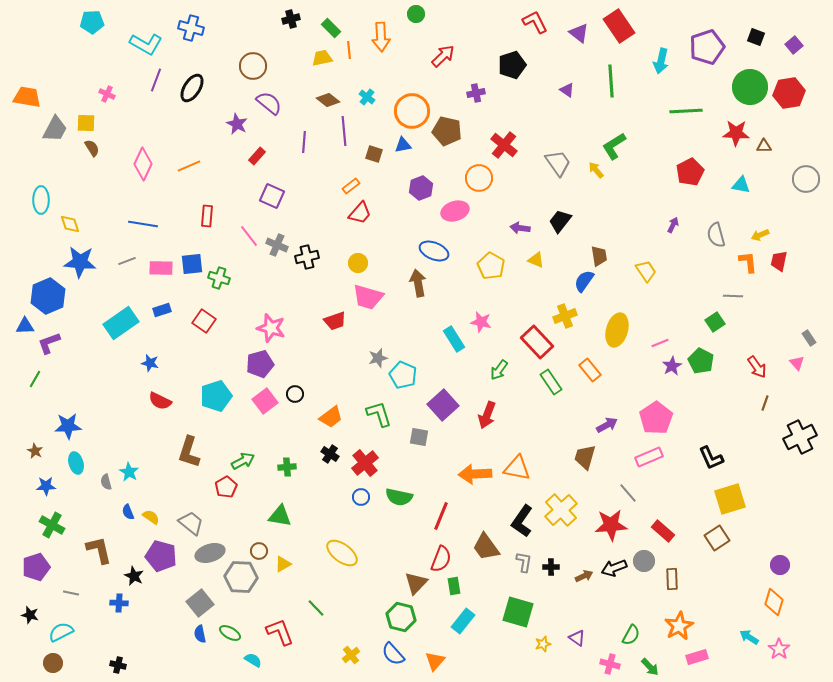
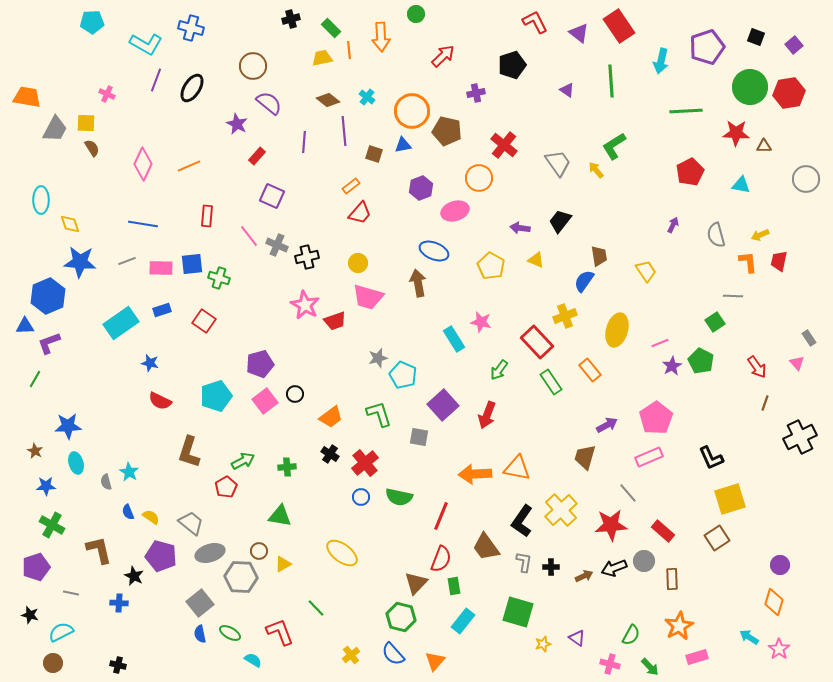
pink star at (271, 328): moved 34 px right, 23 px up; rotated 12 degrees clockwise
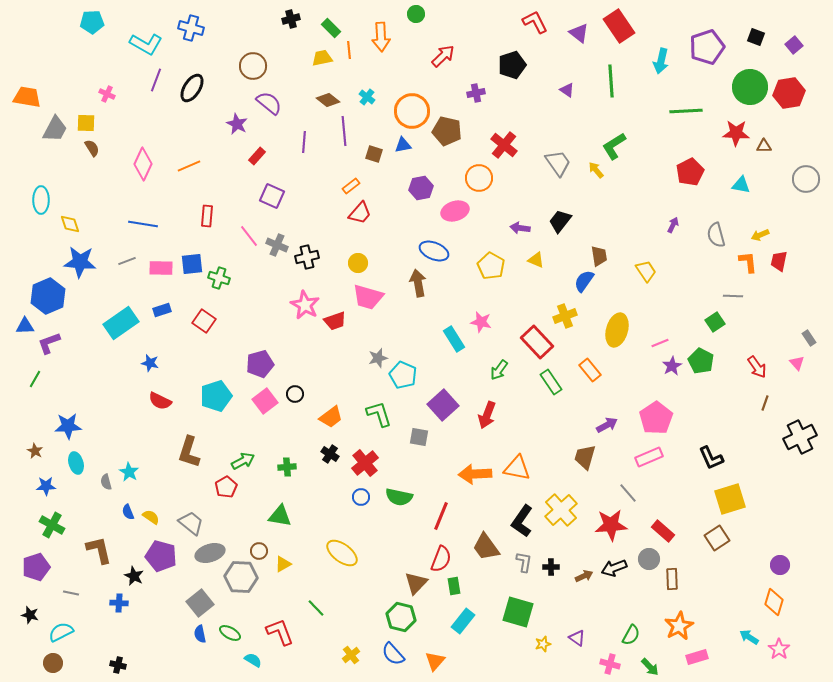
purple hexagon at (421, 188): rotated 10 degrees clockwise
gray circle at (644, 561): moved 5 px right, 2 px up
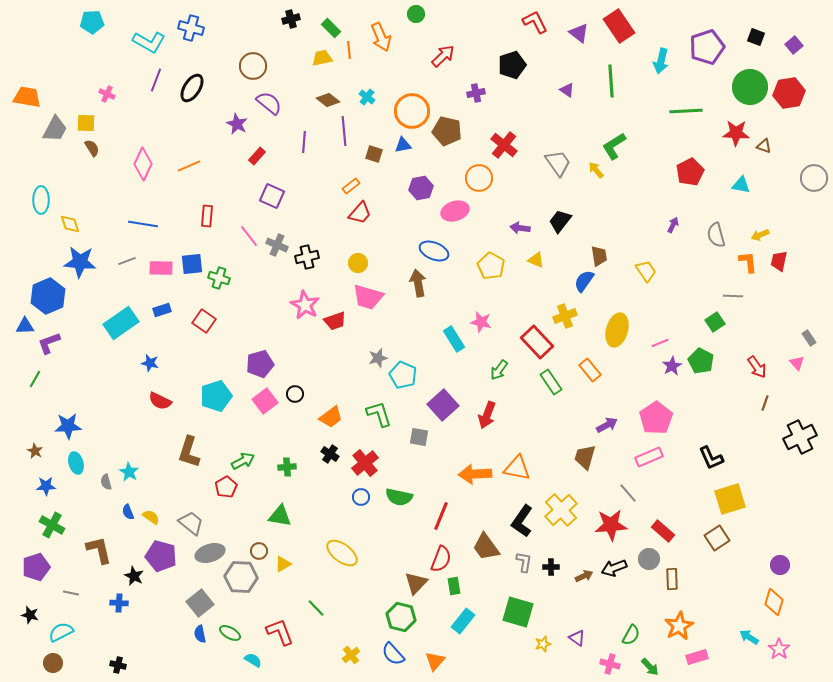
orange arrow at (381, 37): rotated 20 degrees counterclockwise
cyan L-shape at (146, 44): moved 3 px right, 2 px up
brown triangle at (764, 146): rotated 21 degrees clockwise
gray circle at (806, 179): moved 8 px right, 1 px up
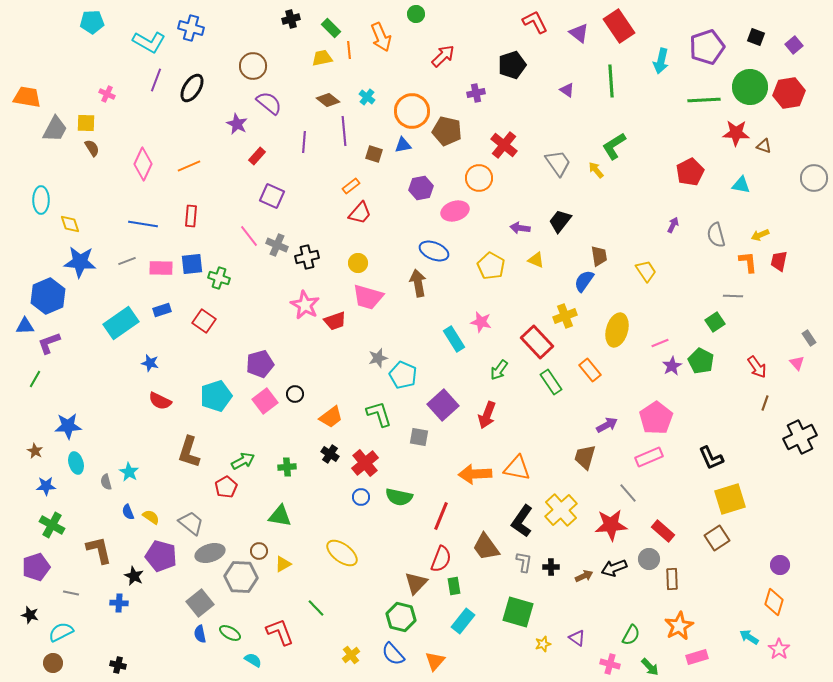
green line at (686, 111): moved 18 px right, 11 px up
red rectangle at (207, 216): moved 16 px left
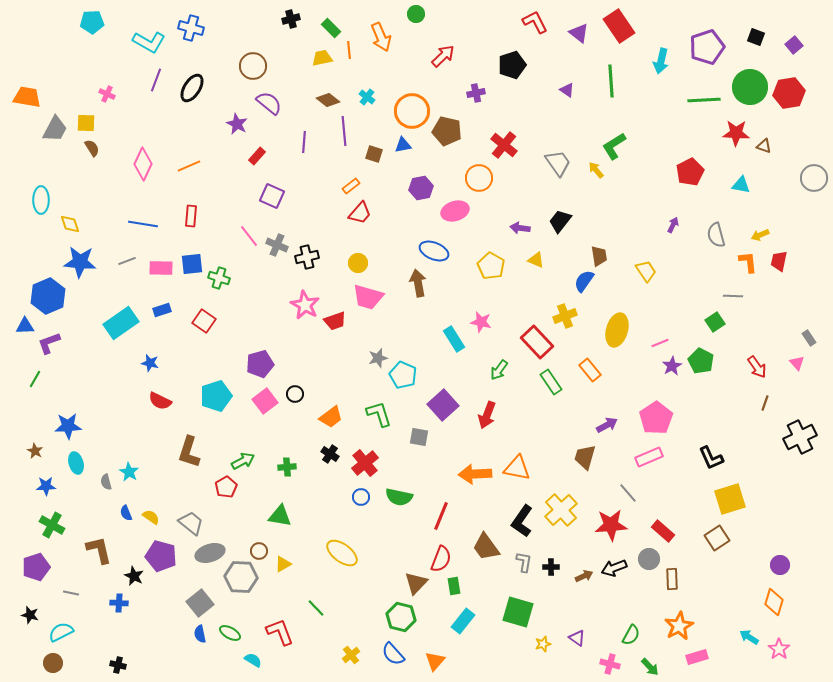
blue semicircle at (128, 512): moved 2 px left, 1 px down
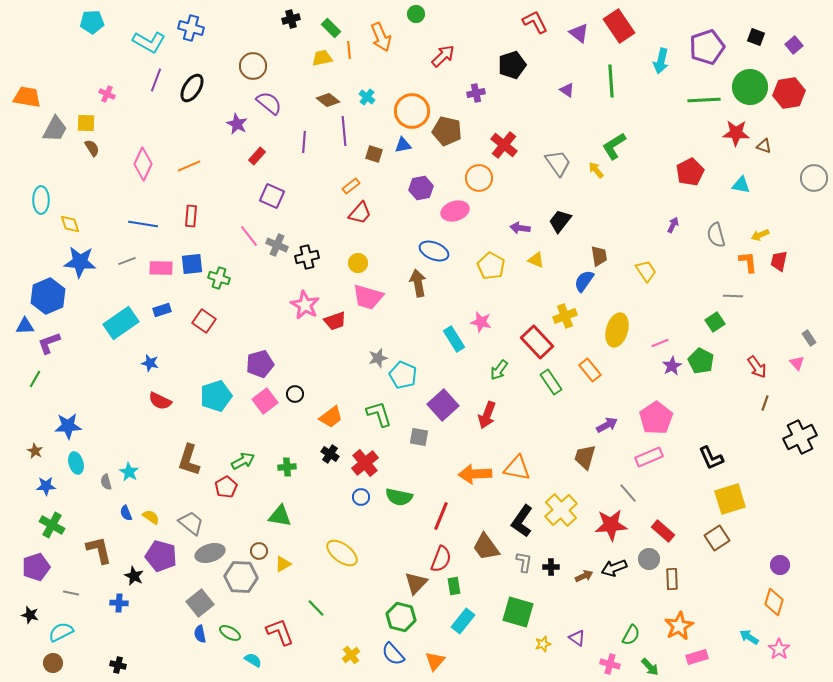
brown L-shape at (189, 452): moved 8 px down
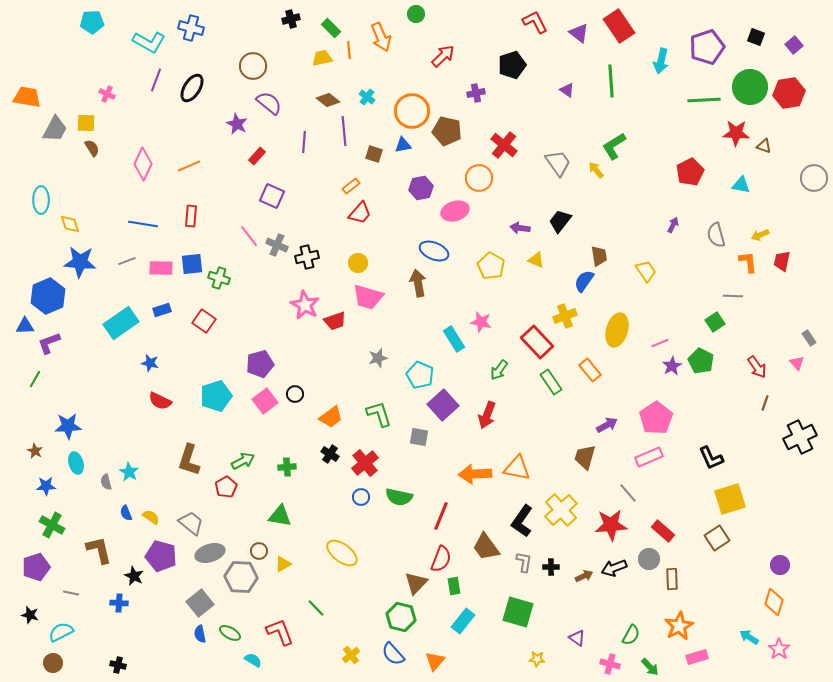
red trapezoid at (779, 261): moved 3 px right
cyan pentagon at (403, 375): moved 17 px right
yellow star at (543, 644): moved 6 px left, 15 px down; rotated 21 degrees clockwise
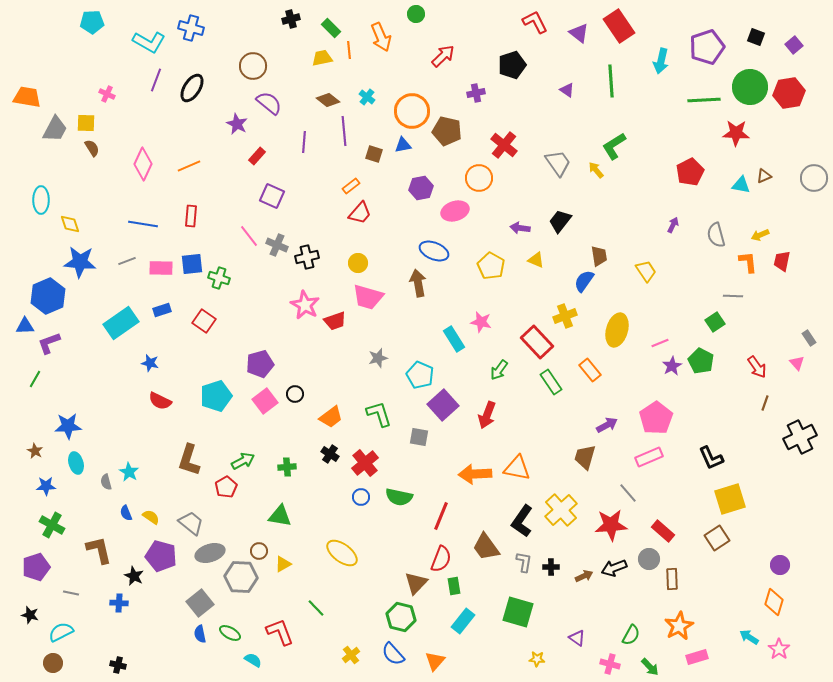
brown triangle at (764, 146): moved 30 px down; rotated 42 degrees counterclockwise
